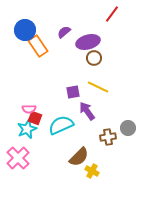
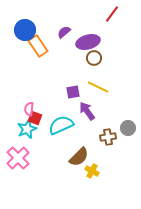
pink semicircle: rotated 96 degrees clockwise
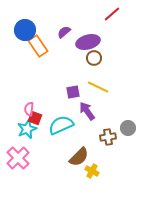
red line: rotated 12 degrees clockwise
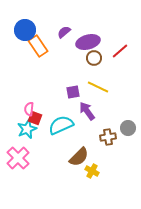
red line: moved 8 px right, 37 px down
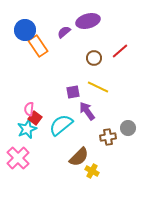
purple ellipse: moved 21 px up
red square: rotated 16 degrees clockwise
cyan semicircle: rotated 15 degrees counterclockwise
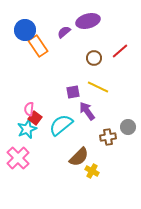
gray circle: moved 1 px up
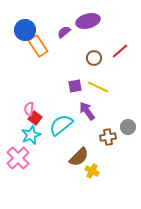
purple square: moved 2 px right, 6 px up
cyan star: moved 4 px right, 6 px down
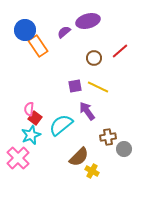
gray circle: moved 4 px left, 22 px down
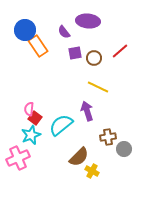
purple ellipse: rotated 20 degrees clockwise
purple semicircle: rotated 88 degrees counterclockwise
purple square: moved 33 px up
purple arrow: rotated 18 degrees clockwise
pink cross: rotated 20 degrees clockwise
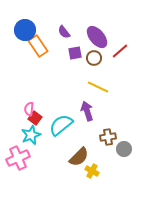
purple ellipse: moved 9 px right, 16 px down; rotated 45 degrees clockwise
